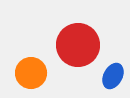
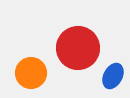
red circle: moved 3 px down
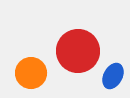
red circle: moved 3 px down
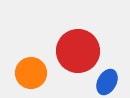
blue ellipse: moved 6 px left, 6 px down
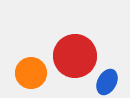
red circle: moved 3 px left, 5 px down
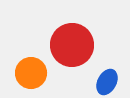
red circle: moved 3 px left, 11 px up
